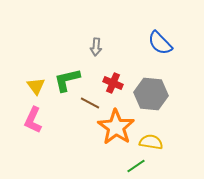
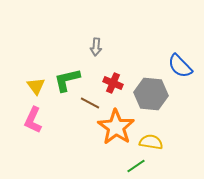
blue semicircle: moved 20 px right, 23 px down
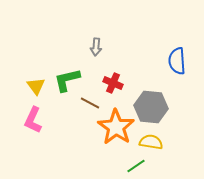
blue semicircle: moved 3 px left, 5 px up; rotated 40 degrees clockwise
gray hexagon: moved 13 px down
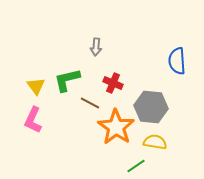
yellow semicircle: moved 4 px right
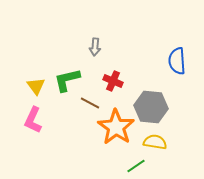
gray arrow: moved 1 px left
red cross: moved 2 px up
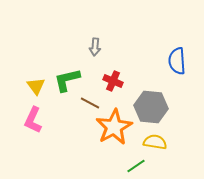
orange star: moved 2 px left; rotated 9 degrees clockwise
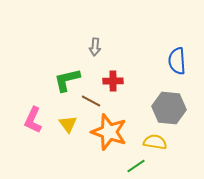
red cross: rotated 24 degrees counterclockwise
yellow triangle: moved 32 px right, 38 px down
brown line: moved 1 px right, 2 px up
gray hexagon: moved 18 px right, 1 px down
orange star: moved 5 px left, 5 px down; rotated 24 degrees counterclockwise
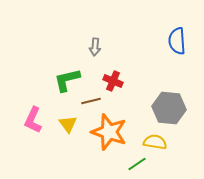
blue semicircle: moved 20 px up
red cross: rotated 24 degrees clockwise
brown line: rotated 42 degrees counterclockwise
green line: moved 1 px right, 2 px up
